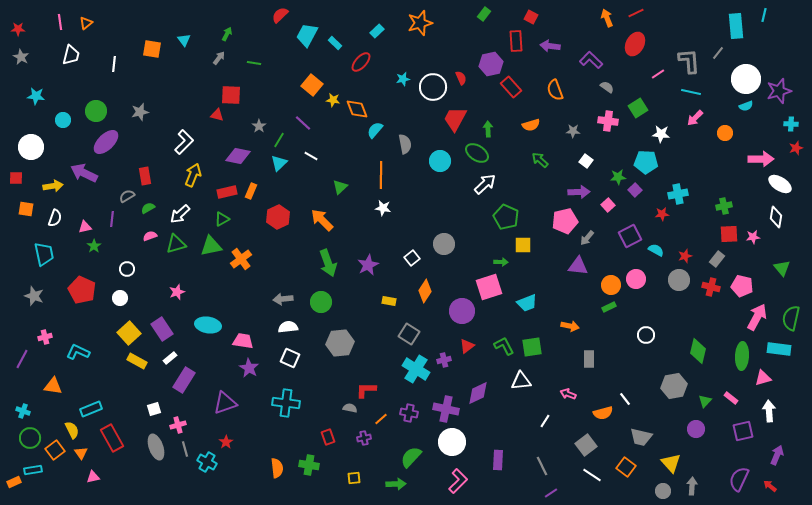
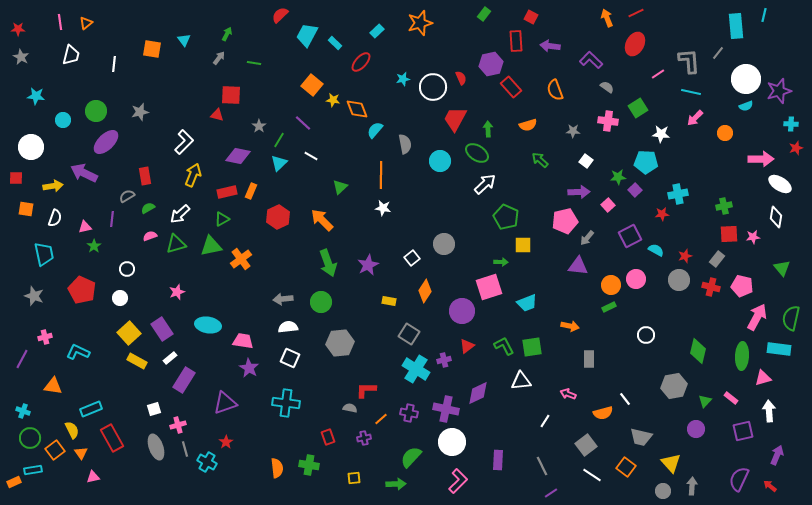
orange semicircle at (531, 125): moved 3 px left
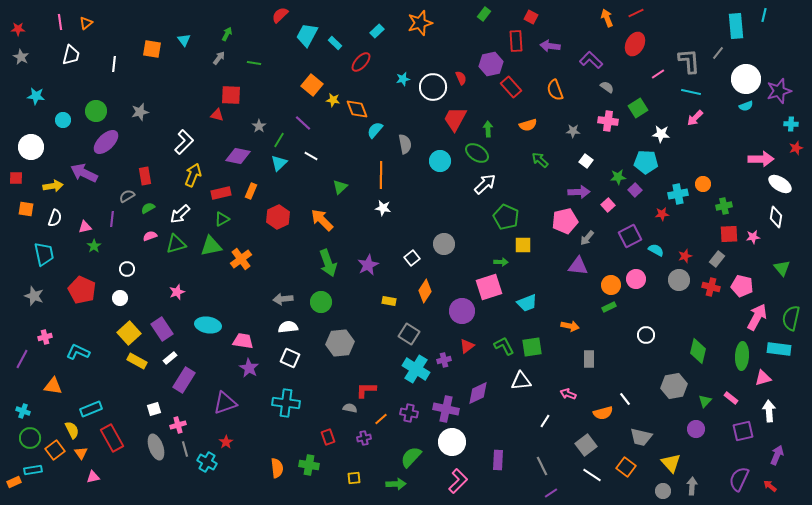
orange circle at (725, 133): moved 22 px left, 51 px down
red rectangle at (227, 192): moved 6 px left, 1 px down
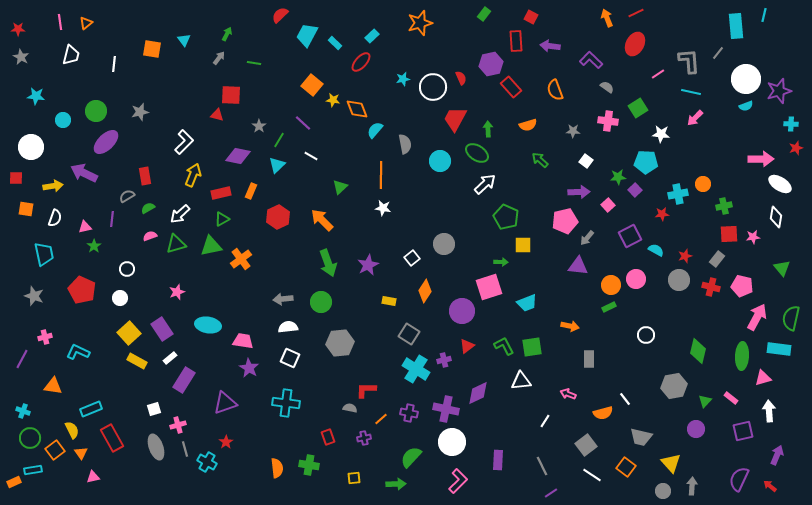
cyan rectangle at (377, 31): moved 5 px left, 5 px down
cyan triangle at (279, 163): moved 2 px left, 2 px down
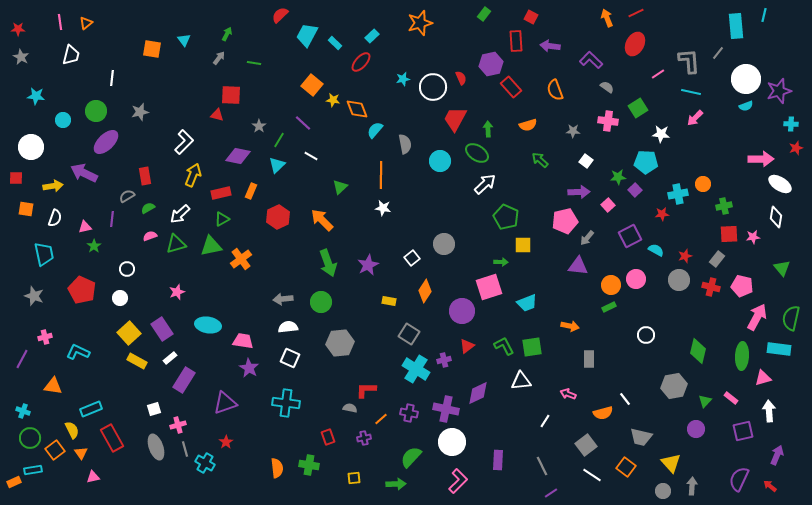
white line at (114, 64): moved 2 px left, 14 px down
cyan cross at (207, 462): moved 2 px left, 1 px down
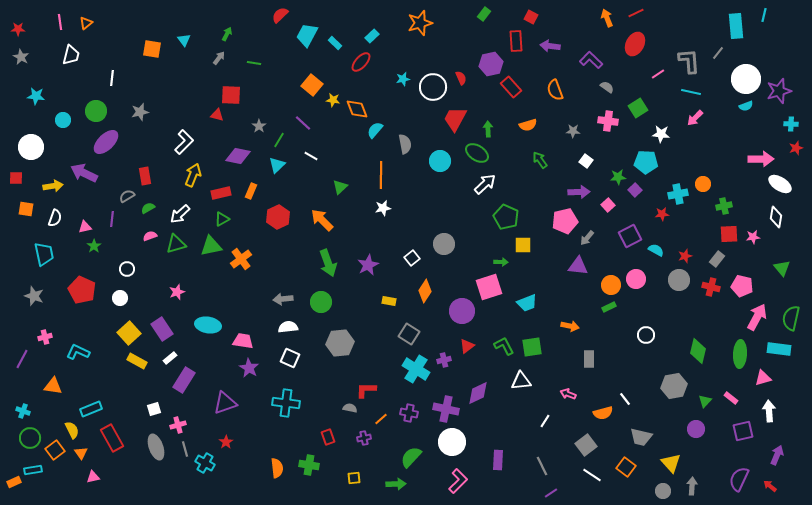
green arrow at (540, 160): rotated 12 degrees clockwise
white star at (383, 208): rotated 21 degrees counterclockwise
green ellipse at (742, 356): moved 2 px left, 2 px up
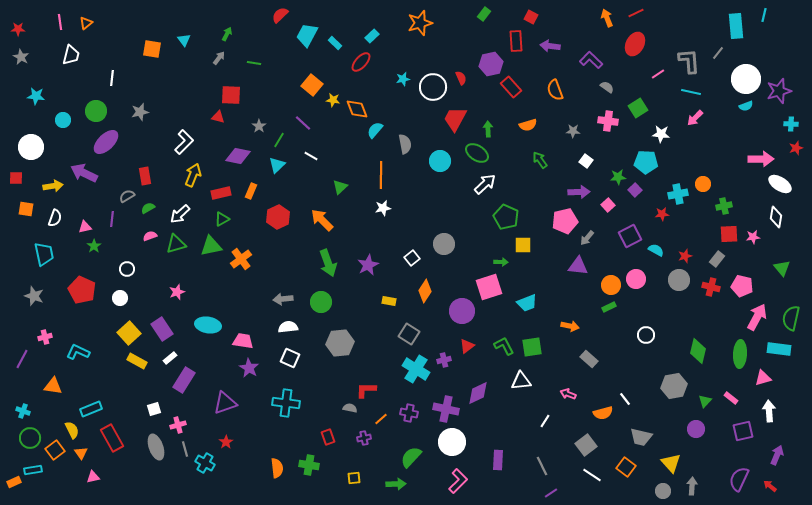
red triangle at (217, 115): moved 1 px right, 2 px down
gray rectangle at (589, 359): rotated 48 degrees counterclockwise
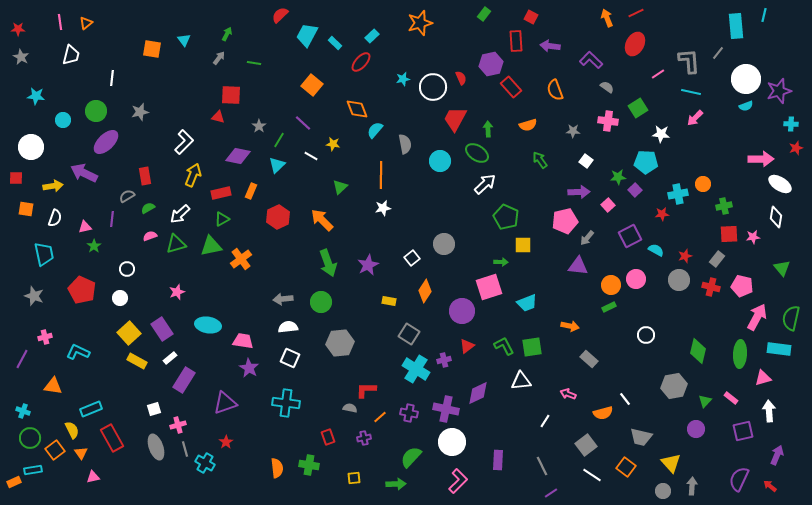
yellow star at (333, 100): moved 44 px down
orange line at (381, 419): moved 1 px left, 2 px up
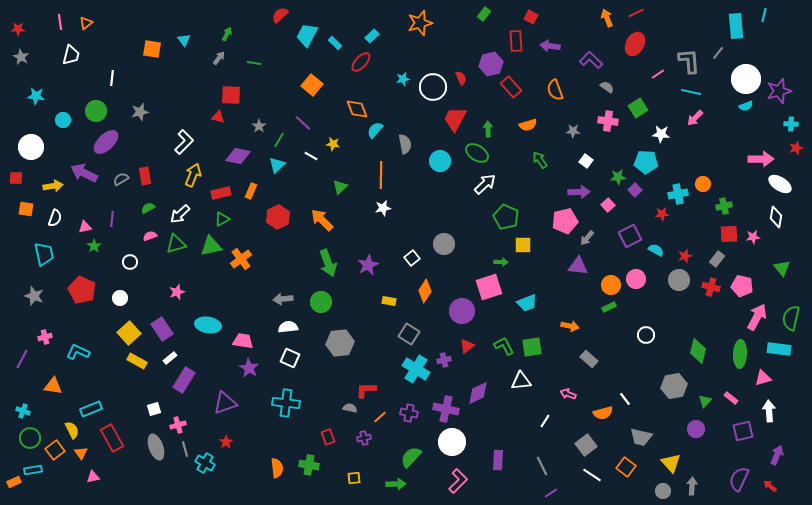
gray semicircle at (127, 196): moved 6 px left, 17 px up
white circle at (127, 269): moved 3 px right, 7 px up
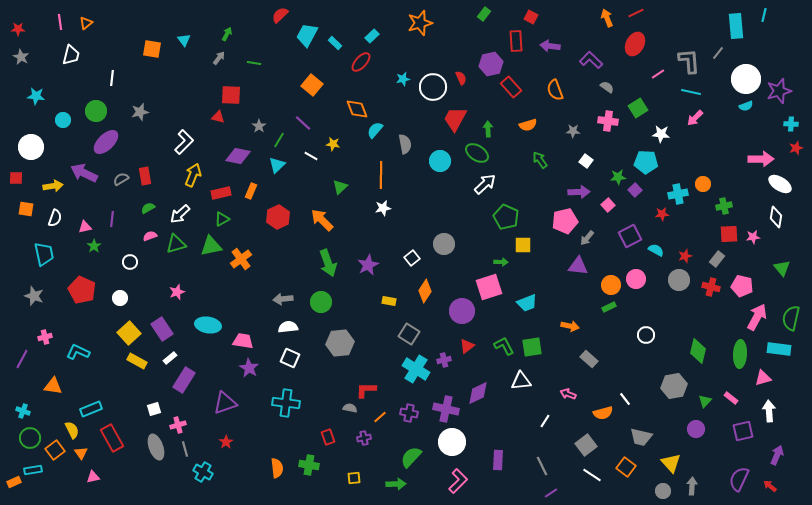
cyan cross at (205, 463): moved 2 px left, 9 px down
